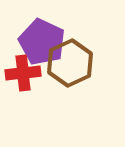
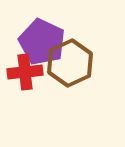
red cross: moved 2 px right, 1 px up
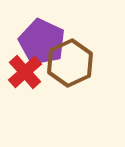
red cross: rotated 36 degrees counterclockwise
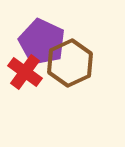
red cross: rotated 12 degrees counterclockwise
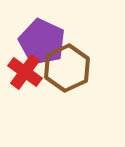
brown hexagon: moved 3 px left, 5 px down
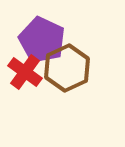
purple pentagon: moved 2 px up
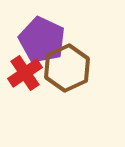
red cross: moved 1 px down; rotated 20 degrees clockwise
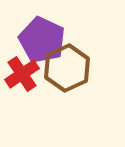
red cross: moved 3 px left, 1 px down
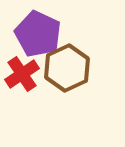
purple pentagon: moved 4 px left, 6 px up
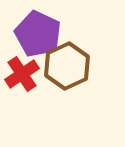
brown hexagon: moved 2 px up
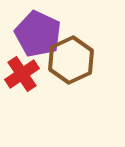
brown hexagon: moved 4 px right, 6 px up
